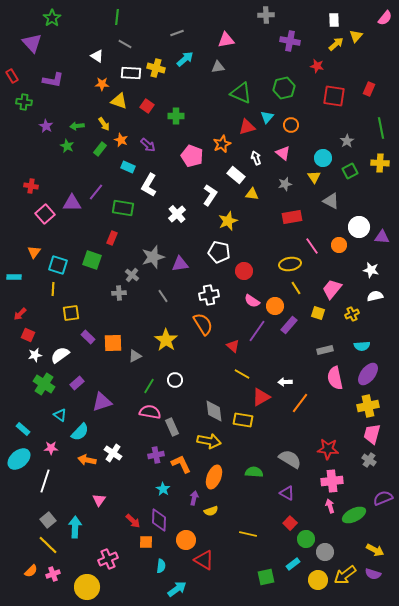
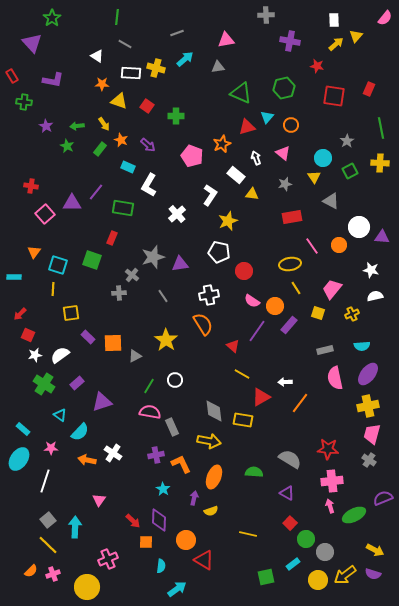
cyan ellipse at (19, 459): rotated 15 degrees counterclockwise
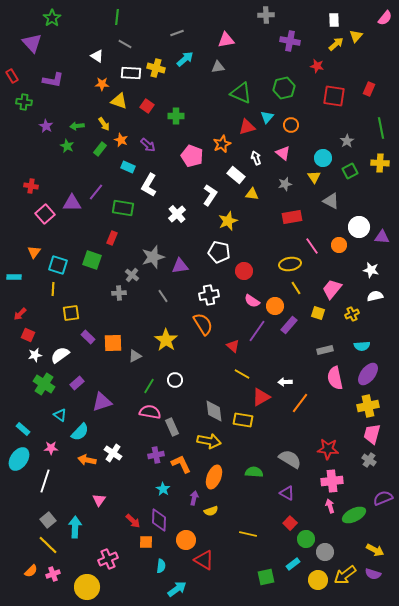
purple triangle at (180, 264): moved 2 px down
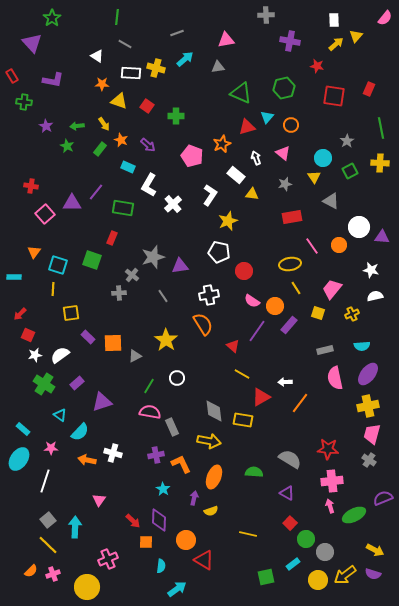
white cross at (177, 214): moved 4 px left, 10 px up
white circle at (175, 380): moved 2 px right, 2 px up
white cross at (113, 453): rotated 18 degrees counterclockwise
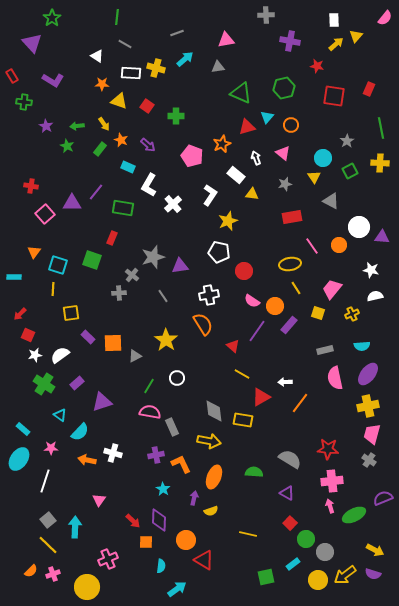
purple L-shape at (53, 80): rotated 20 degrees clockwise
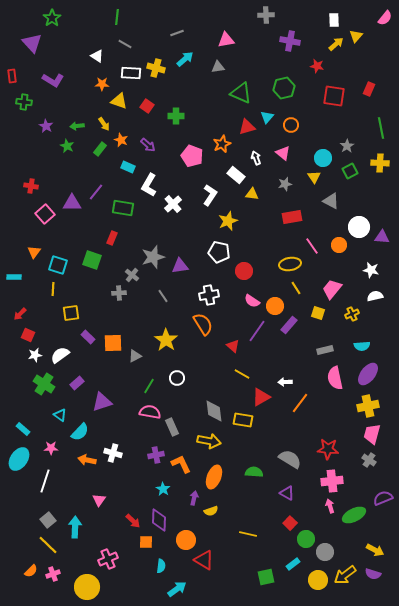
red rectangle at (12, 76): rotated 24 degrees clockwise
gray star at (347, 141): moved 5 px down
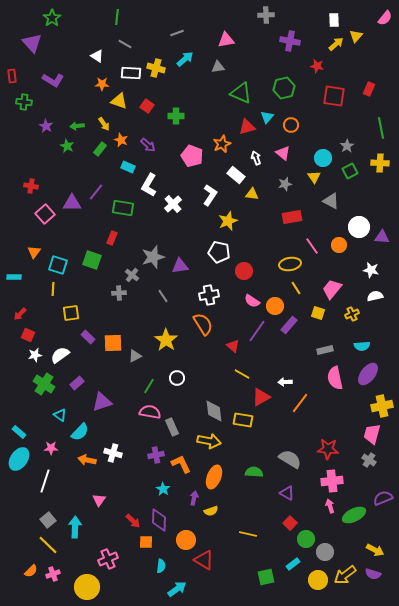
yellow cross at (368, 406): moved 14 px right
cyan rectangle at (23, 429): moved 4 px left, 3 px down
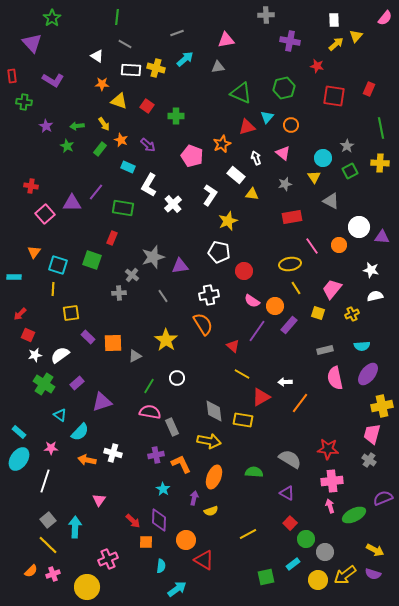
white rectangle at (131, 73): moved 3 px up
yellow line at (248, 534): rotated 42 degrees counterclockwise
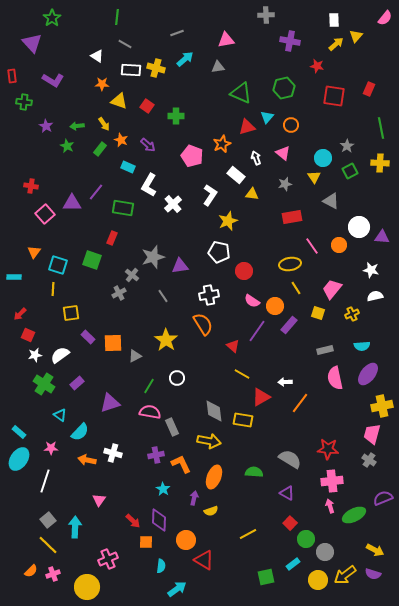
gray cross at (119, 293): rotated 24 degrees counterclockwise
purple triangle at (102, 402): moved 8 px right, 1 px down
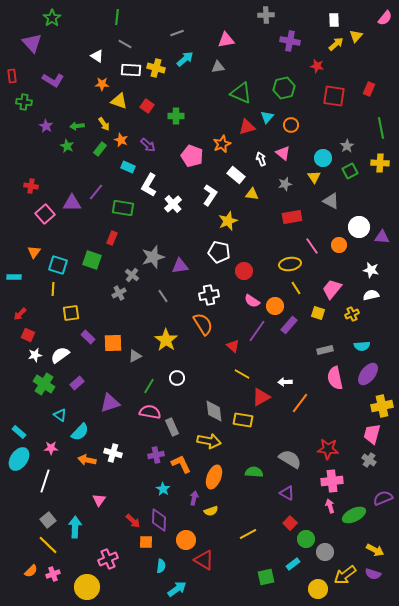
white arrow at (256, 158): moved 5 px right, 1 px down
white semicircle at (375, 296): moved 4 px left, 1 px up
yellow circle at (318, 580): moved 9 px down
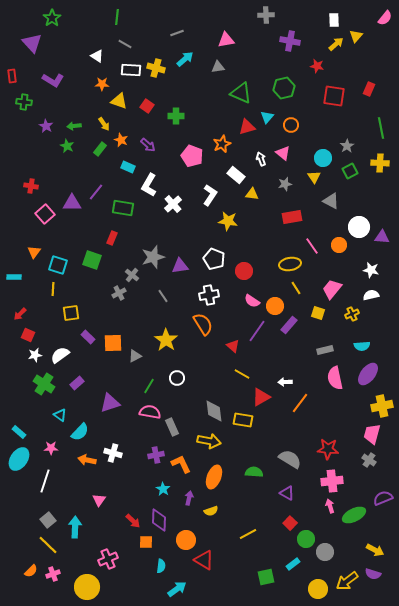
green arrow at (77, 126): moved 3 px left
yellow star at (228, 221): rotated 30 degrees clockwise
white pentagon at (219, 252): moved 5 px left, 7 px down; rotated 10 degrees clockwise
purple arrow at (194, 498): moved 5 px left
yellow arrow at (345, 575): moved 2 px right, 6 px down
